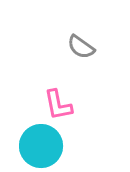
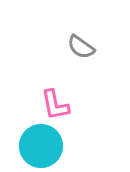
pink L-shape: moved 3 px left
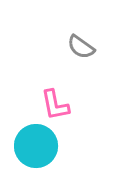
cyan circle: moved 5 px left
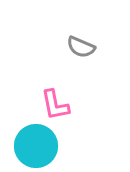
gray semicircle: rotated 12 degrees counterclockwise
